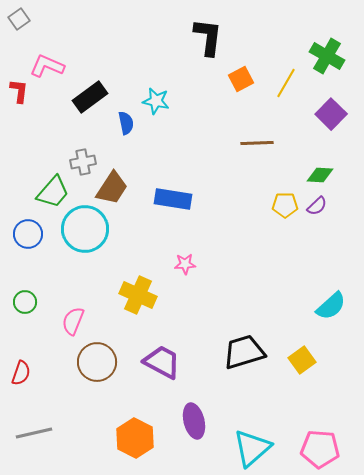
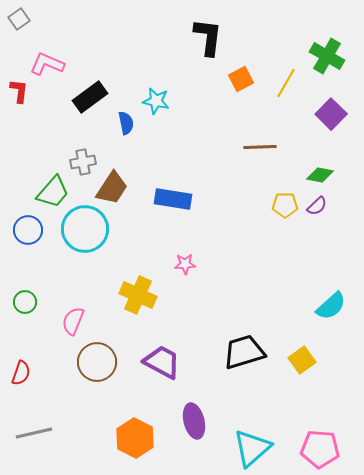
pink L-shape: moved 2 px up
brown line: moved 3 px right, 4 px down
green diamond: rotated 8 degrees clockwise
blue circle: moved 4 px up
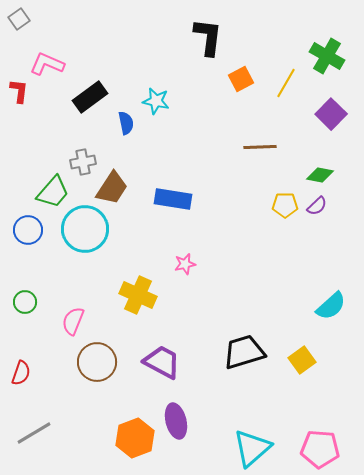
pink star: rotated 10 degrees counterclockwise
purple ellipse: moved 18 px left
gray line: rotated 18 degrees counterclockwise
orange hexagon: rotated 12 degrees clockwise
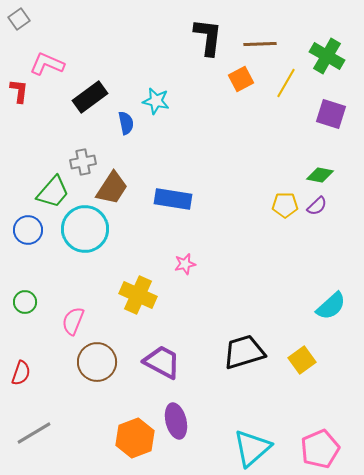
purple square: rotated 28 degrees counterclockwise
brown line: moved 103 px up
pink pentagon: rotated 27 degrees counterclockwise
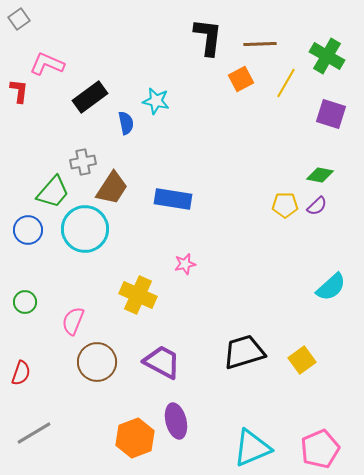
cyan semicircle: moved 19 px up
cyan triangle: rotated 18 degrees clockwise
